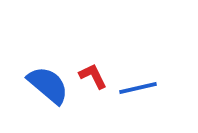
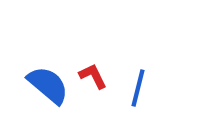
blue line: rotated 63 degrees counterclockwise
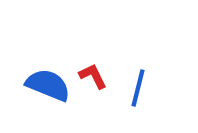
blue semicircle: rotated 18 degrees counterclockwise
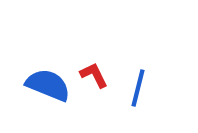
red L-shape: moved 1 px right, 1 px up
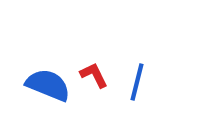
blue line: moved 1 px left, 6 px up
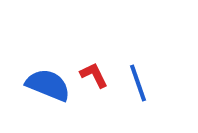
blue line: moved 1 px right, 1 px down; rotated 33 degrees counterclockwise
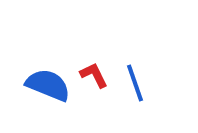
blue line: moved 3 px left
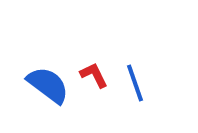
blue semicircle: rotated 15 degrees clockwise
